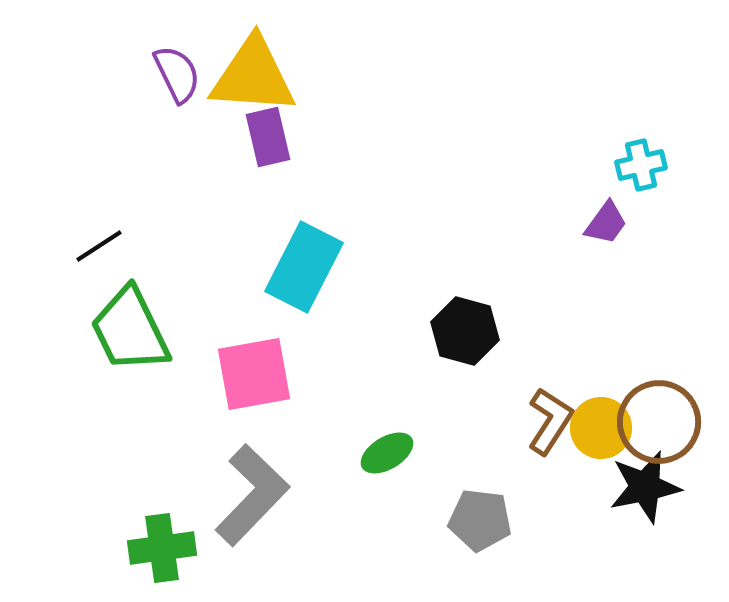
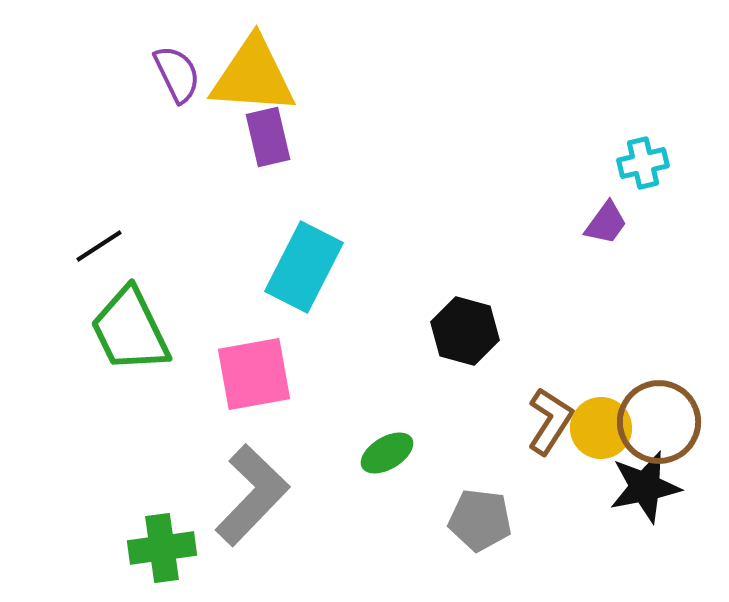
cyan cross: moved 2 px right, 2 px up
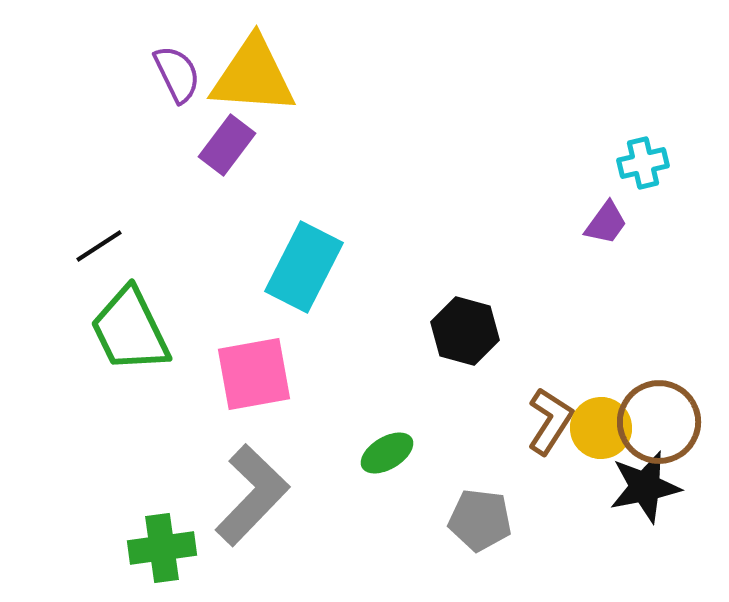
purple rectangle: moved 41 px left, 8 px down; rotated 50 degrees clockwise
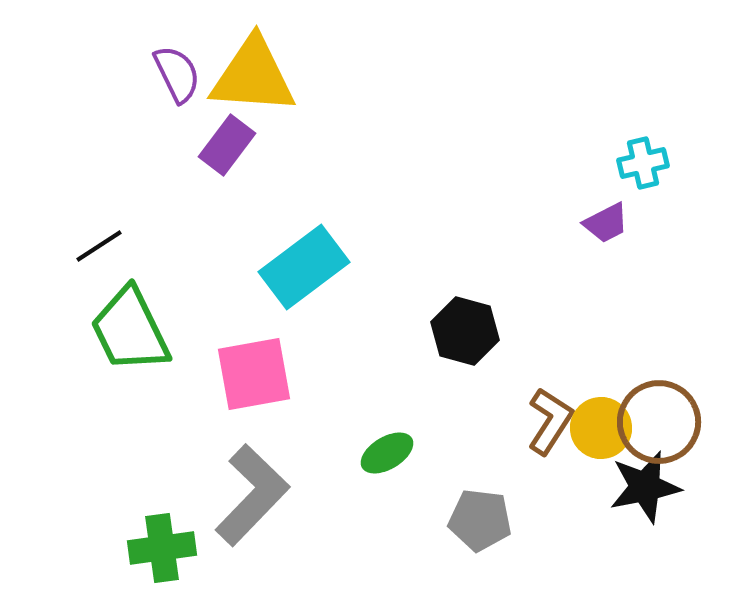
purple trapezoid: rotated 27 degrees clockwise
cyan rectangle: rotated 26 degrees clockwise
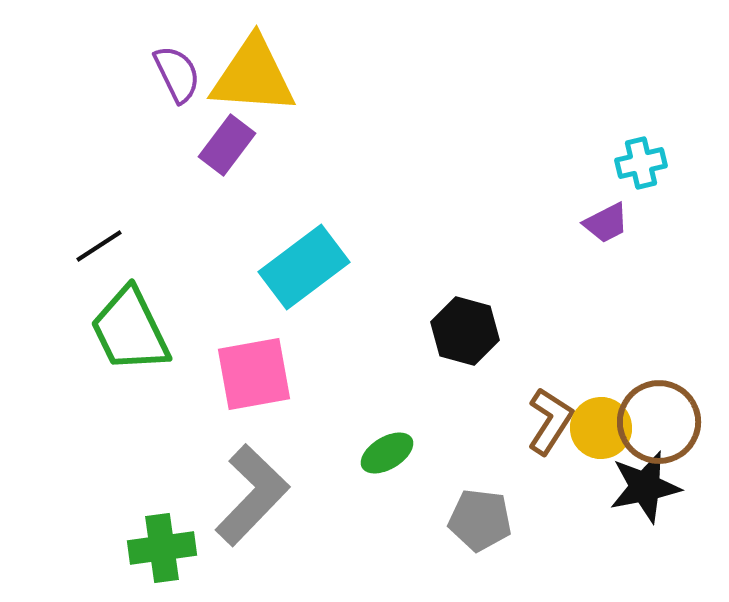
cyan cross: moved 2 px left
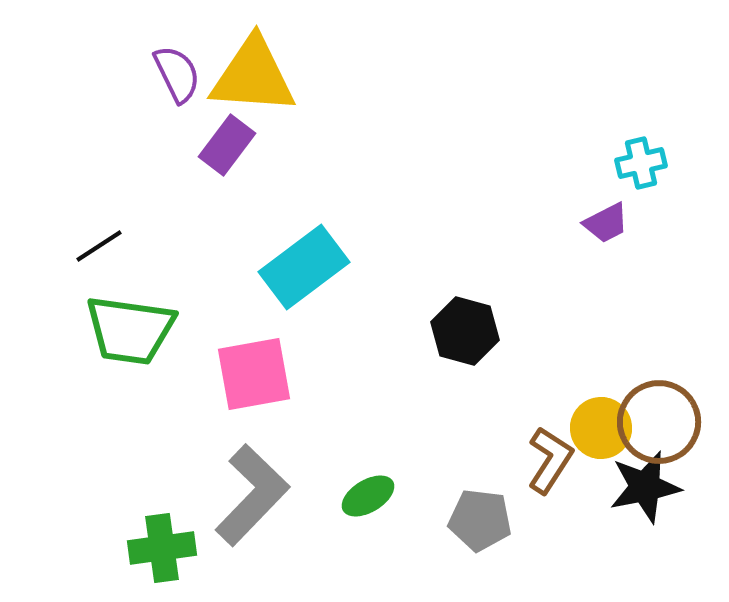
green trapezoid: rotated 56 degrees counterclockwise
brown L-shape: moved 39 px down
green ellipse: moved 19 px left, 43 px down
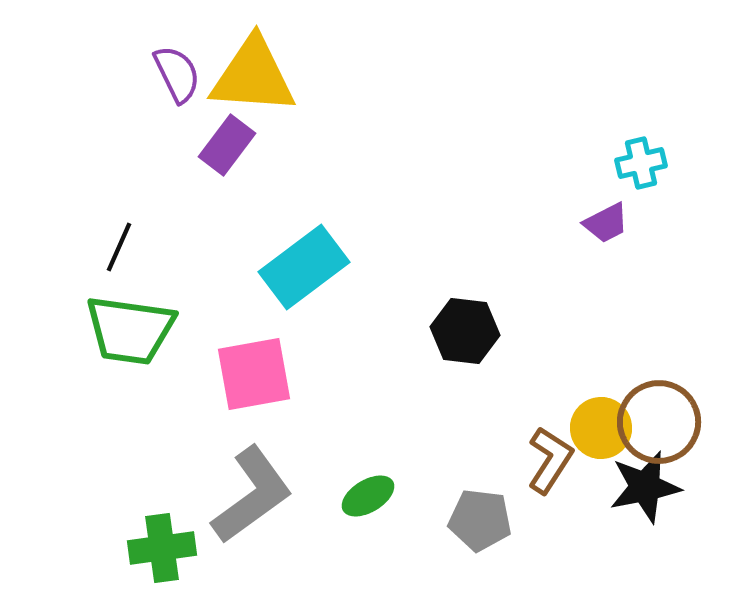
black line: moved 20 px right, 1 px down; rotated 33 degrees counterclockwise
black hexagon: rotated 8 degrees counterclockwise
gray L-shape: rotated 10 degrees clockwise
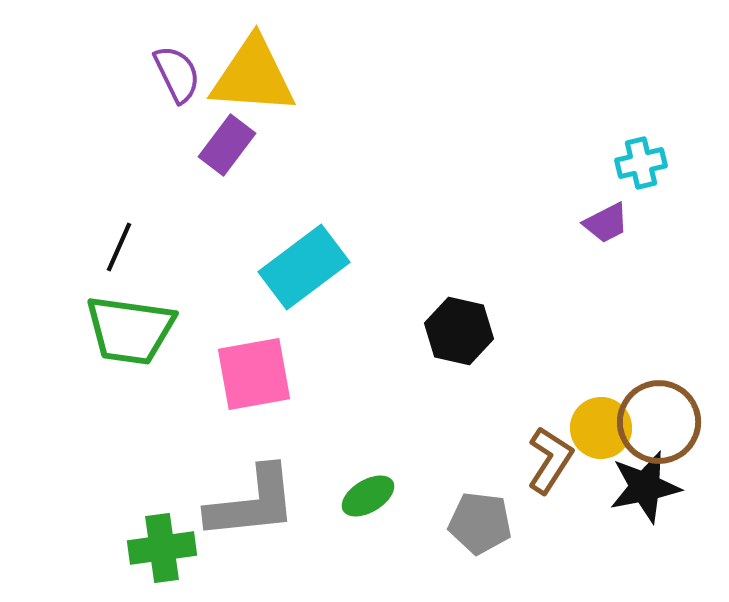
black hexagon: moved 6 px left; rotated 6 degrees clockwise
gray L-shape: moved 8 px down; rotated 30 degrees clockwise
gray pentagon: moved 3 px down
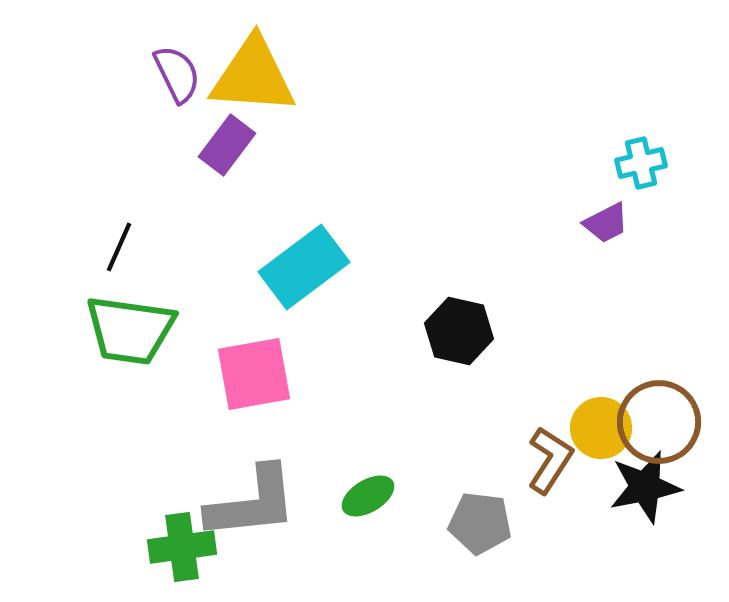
green cross: moved 20 px right, 1 px up
